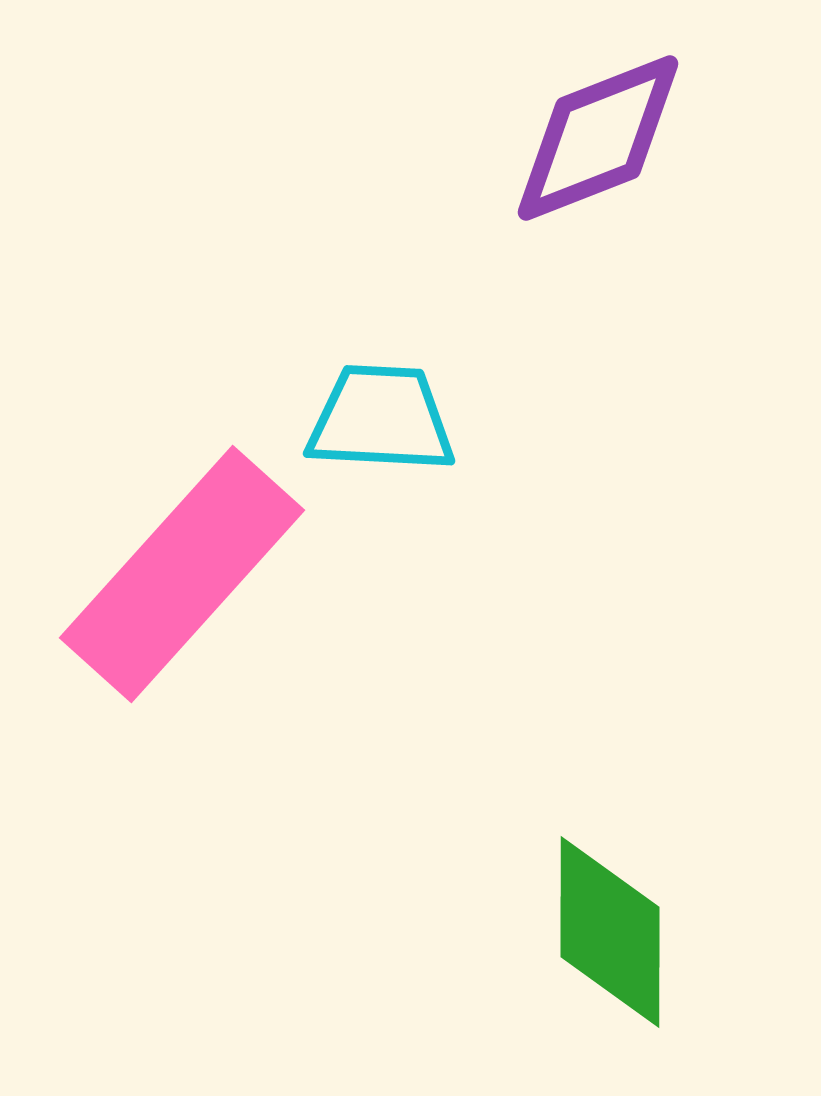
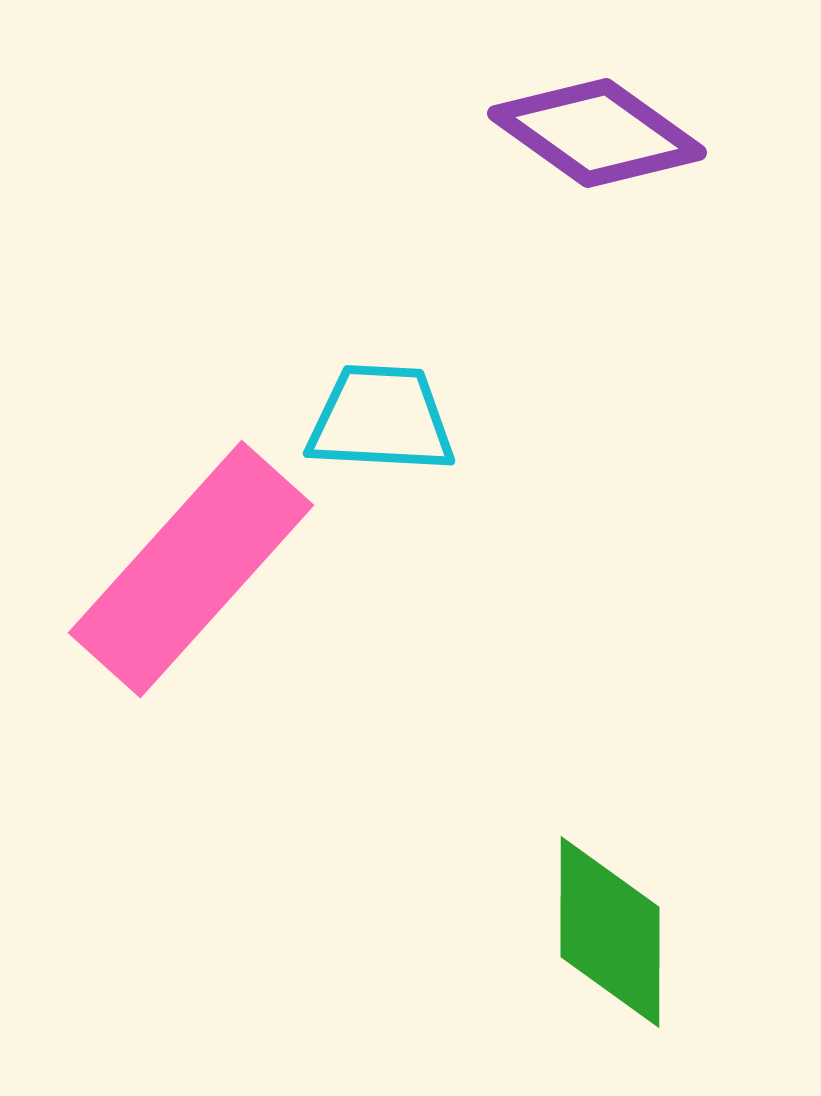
purple diamond: moved 1 px left, 5 px up; rotated 57 degrees clockwise
pink rectangle: moved 9 px right, 5 px up
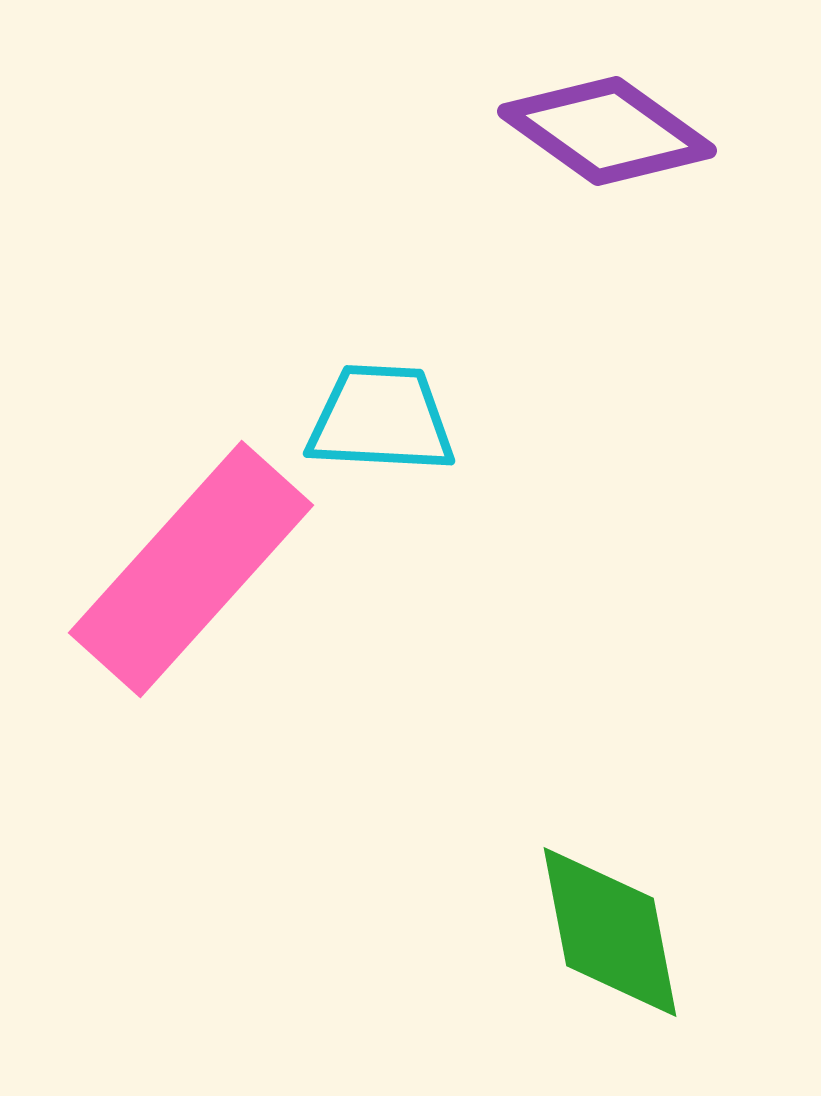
purple diamond: moved 10 px right, 2 px up
green diamond: rotated 11 degrees counterclockwise
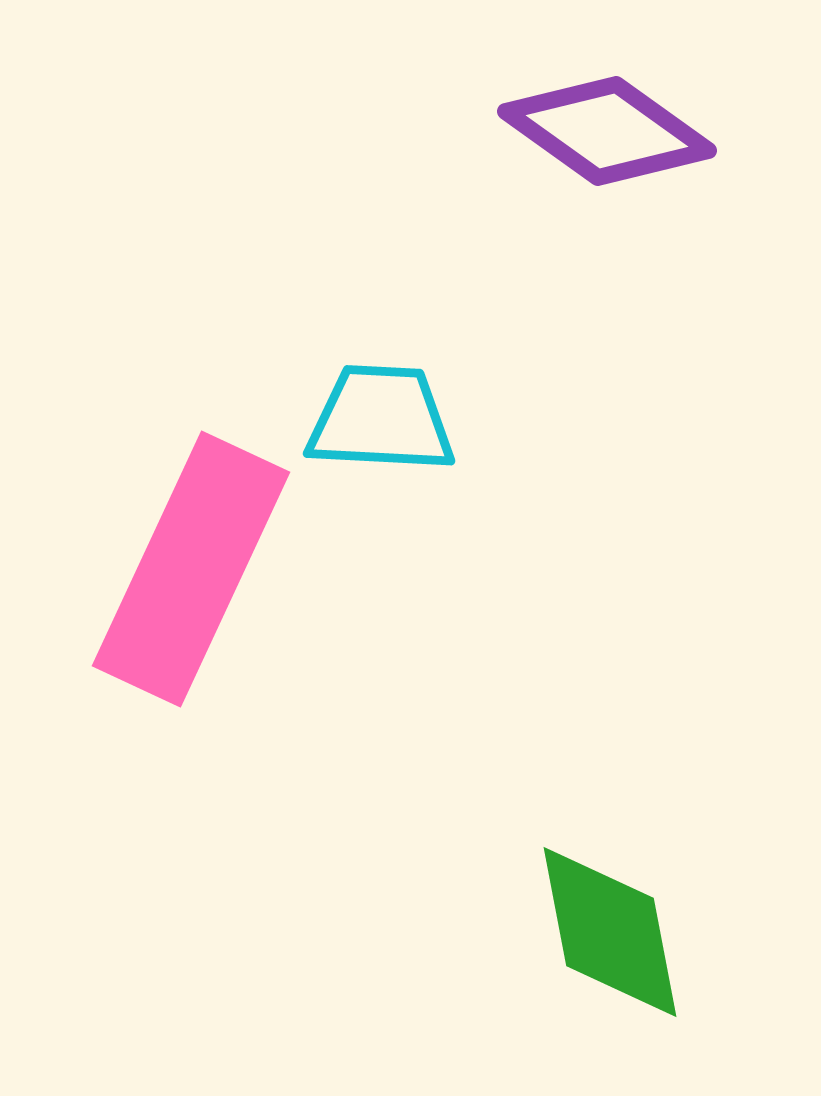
pink rectangle: rotated 17 degrees counterclockwise
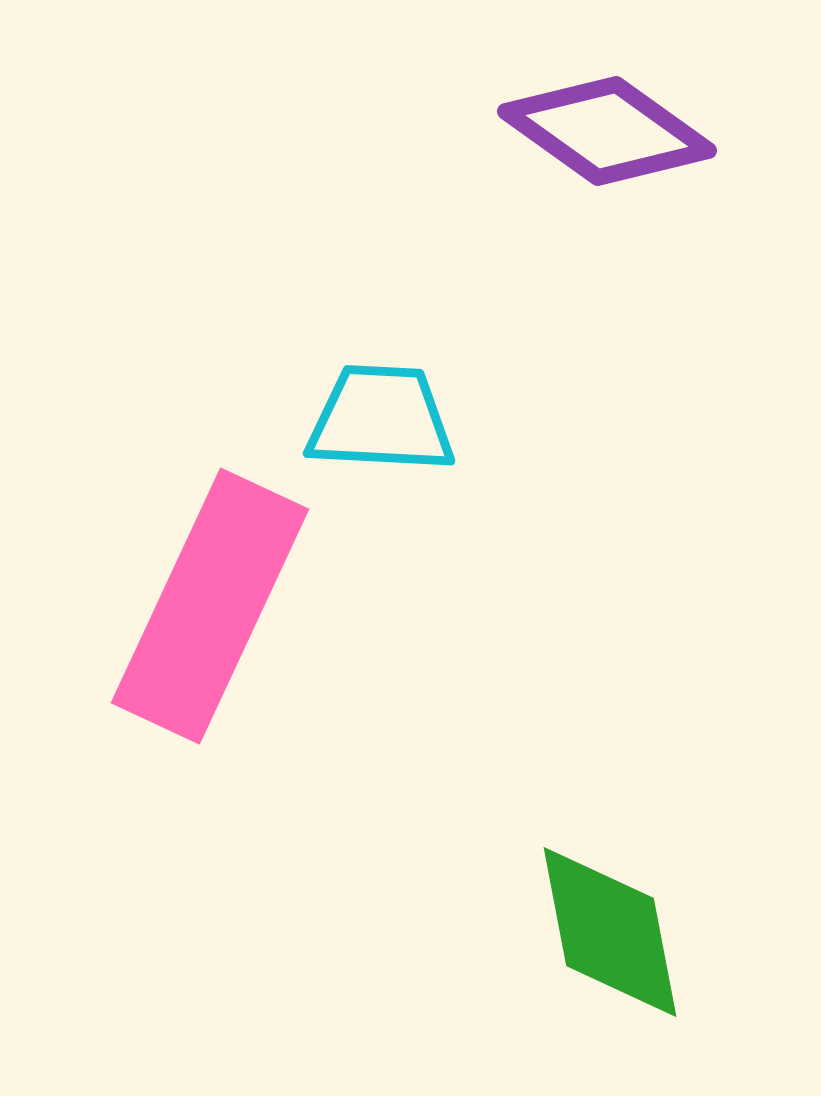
pink rectangle: moved 19 px right, 37 px down
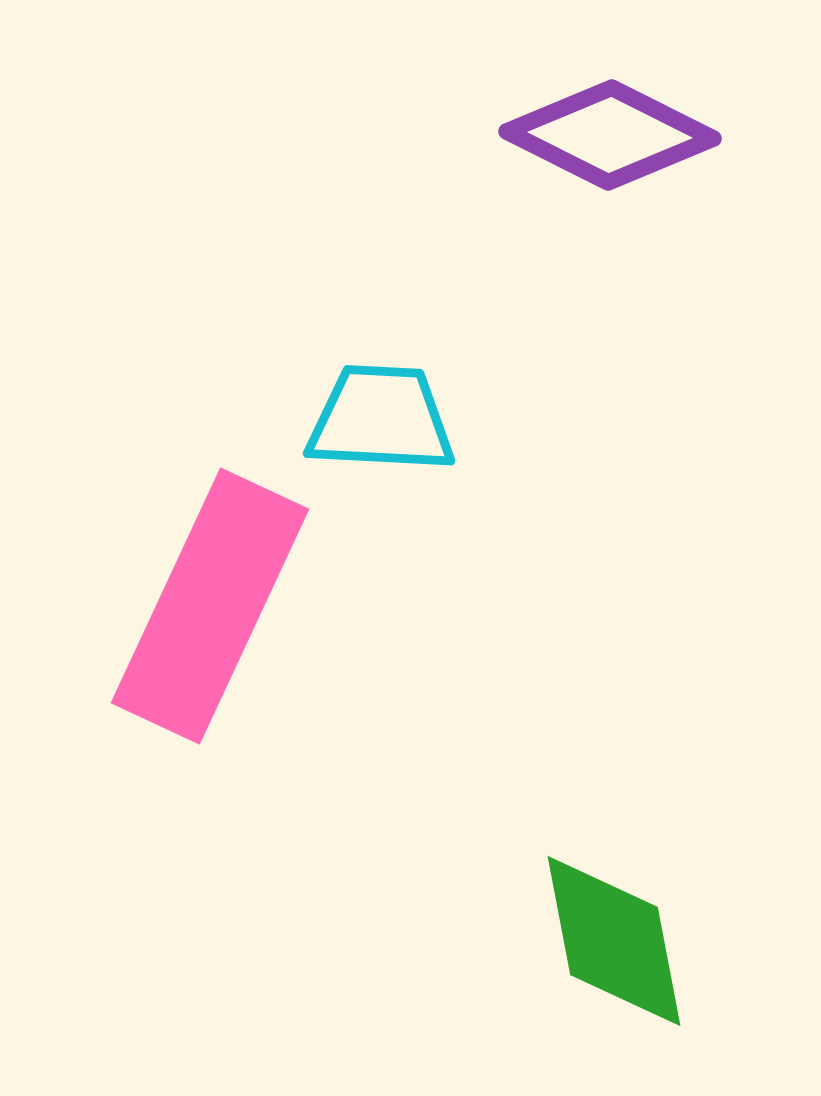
purple diamond: moved 3 px right, 4 px down; rotated 9 degrees counterclockwise
green diamond: moved 4 px right, 9 px down
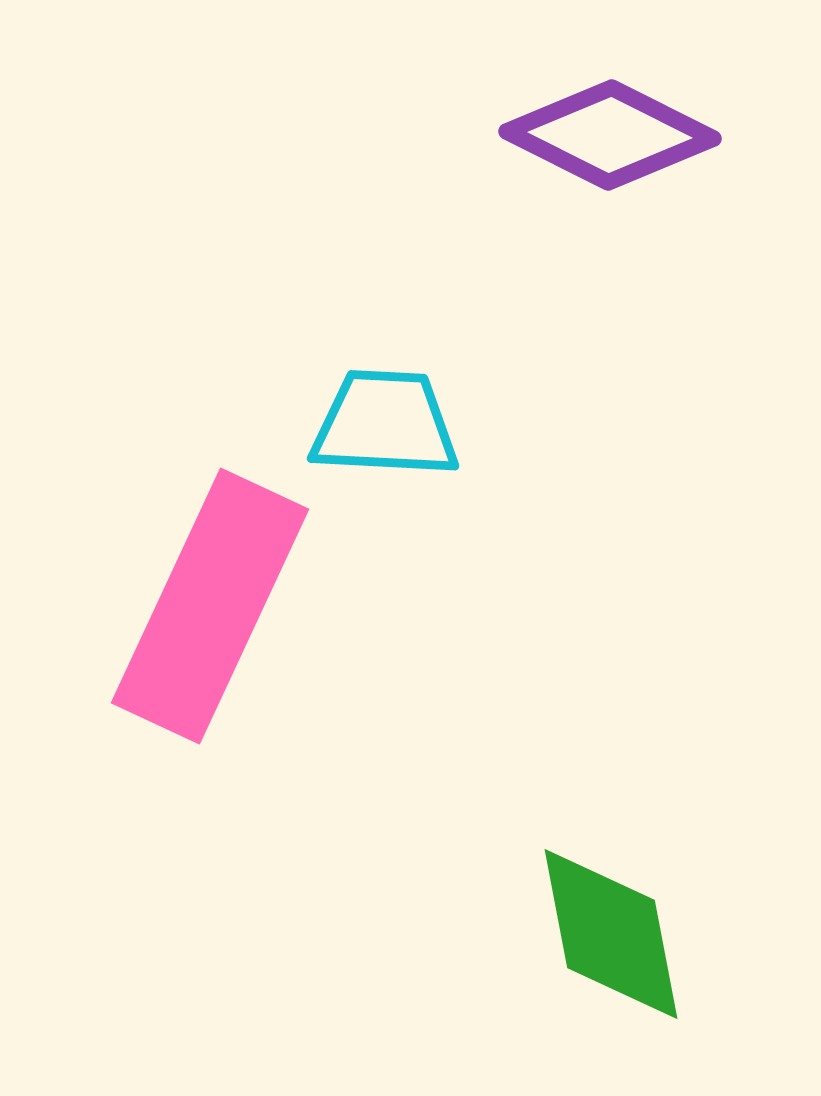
cyan trapezoid: moved 4 px right, 5 px down
green diamond: moved 3 px left, 7 px up
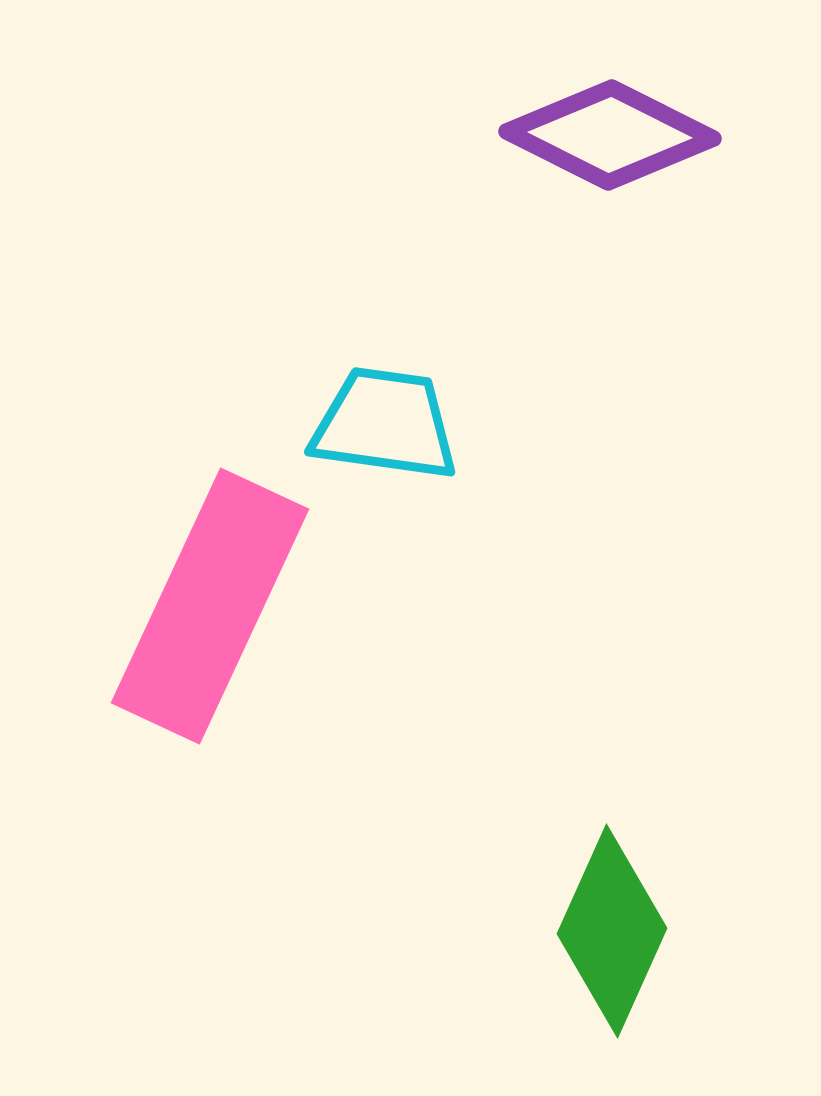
cyan trapezoid: rotated 5 degrees clockwise
green diamond: moved 1 px right, 3 px up; rotated 35 degrees clockwise
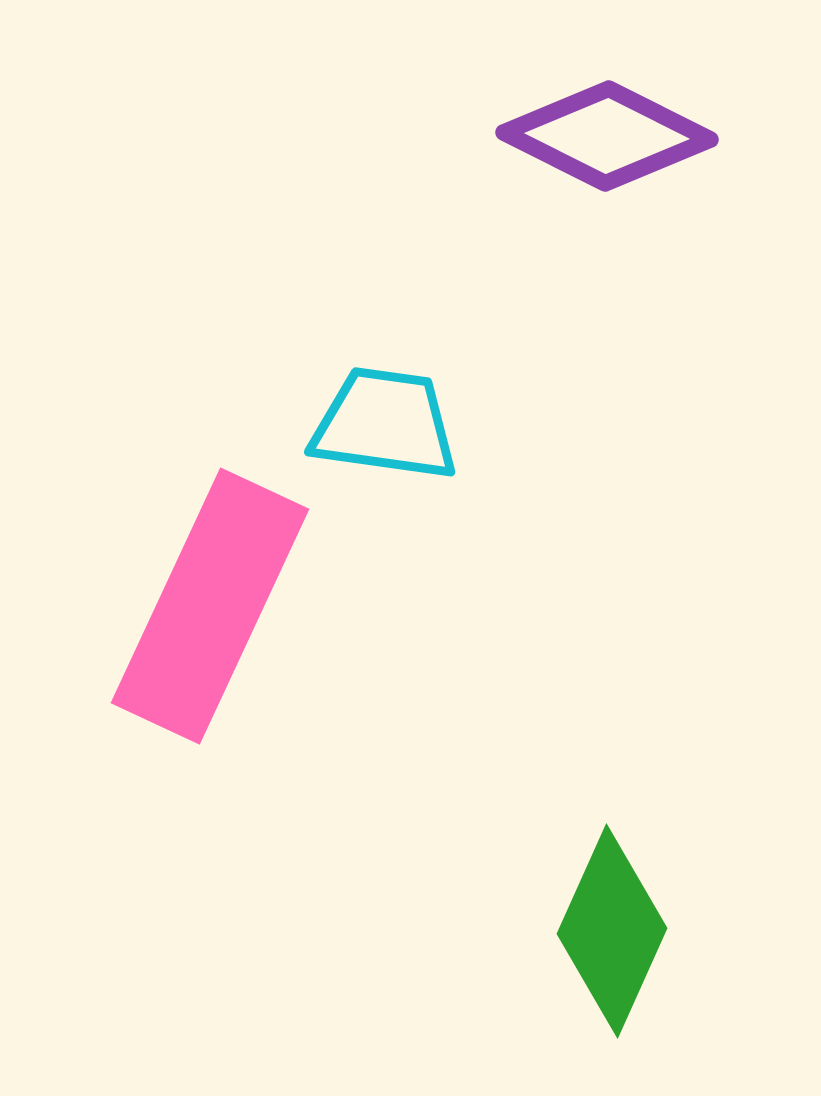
purple diamond: moved 3 px left, 1 px down
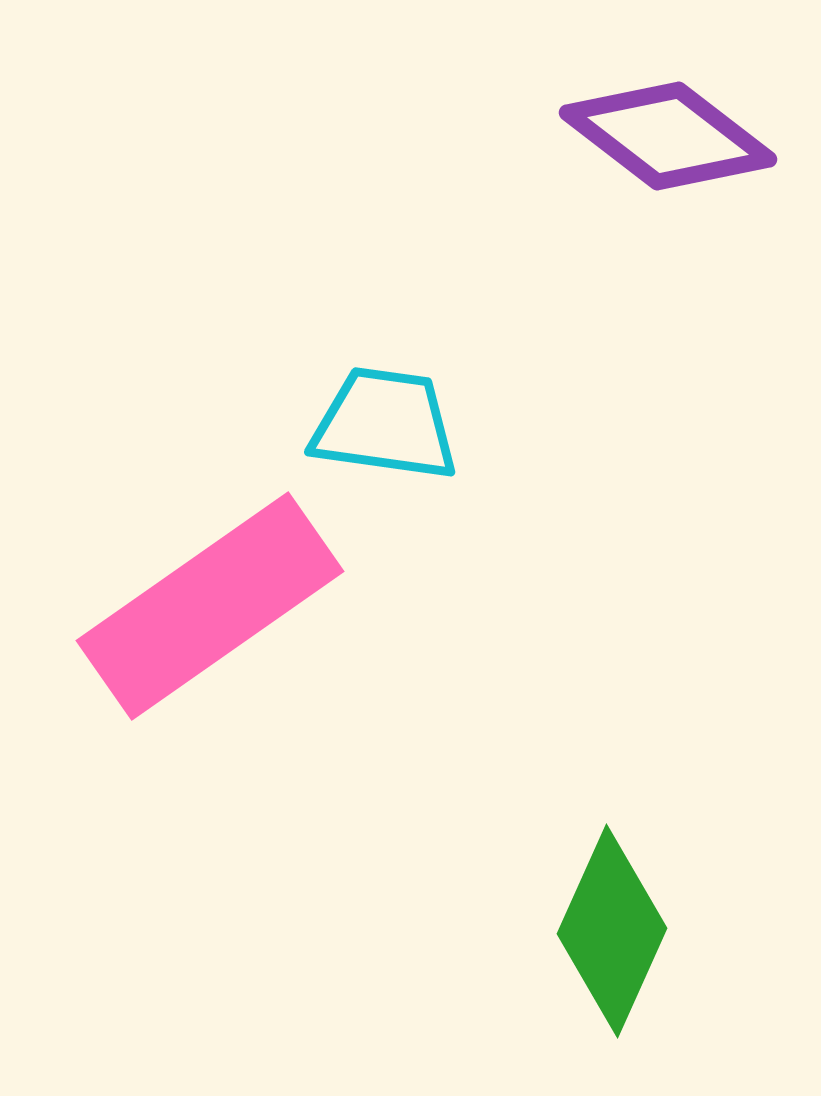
purple diamond: moved 61 px right; rotated 11 degrees clockwise
pink rectangle: rotated 30 degrees clockwise
